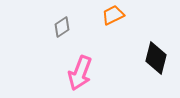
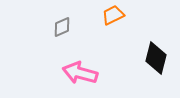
gray diamond: rotated 10 degrees clockwise
pink arrow: rotated 84 degrees clockwise
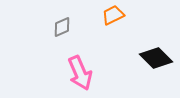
black diamond: rotated 60 degrees counterclockwise
pink arrow: rotated 128 degrees counterclockwise
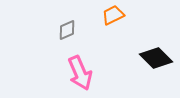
gray diamond: moved 5 px right, 3 px down
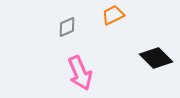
gray diamond: moved 3 px up
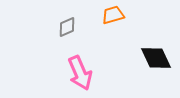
orange trapezoid: rotated 10 degrees clockwise
black diamond: rotated 20 degrees clockwise
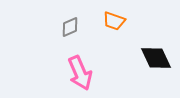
orange trapezoid: moved 1 px right, 6 px down; rotated 145 degrees counterclockwise
gray diamond: moved 3 px right
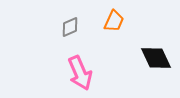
orange trapezoid: rotated 85 degrees counterclockwise
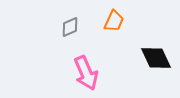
pink arrow: moved 6 px right
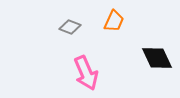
gray diamond: rotated 45 degrees clockwise
black diamond: moved 1 px right
